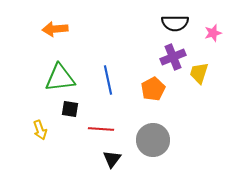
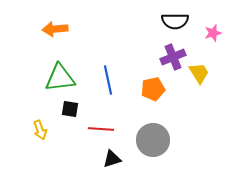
black semicircle: moved 2 px up
yellow trapezoid: rotated 130 degrees clockwise
orange pentagon: rotated 15 degrees clockwise
black triangle: rotated 36 degrees clockwise
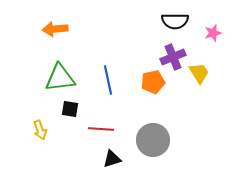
orange pentagon: moved 7 px up
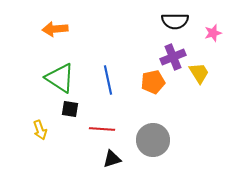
green triangle: rotated 40 degrees clockwise
red line: moved 1 px right
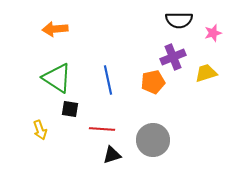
black semicircle: moved 4 px right, 1 px up
yellow trapezoid: moved 7 px right; rotated 75 degrees counterclockwise
green triangle: moved 3 px left
black triangle: moved 4 px up
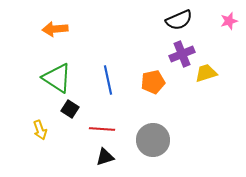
black semicircle: rotated 24 degrees counterclockwise
pink star: moved 16 px right, 12 px up
purple cross: moved 9 px right, 3 px up
black square: rotated 24 degrees clockwise
black triangle: moved 7 px left, 2 px down
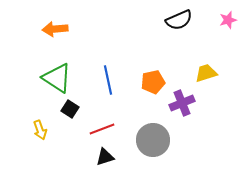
pink star: moved 1 px left, 1 px up
purple cross: moved 49 px down
red line: rotated 25 degrees counterclockwise
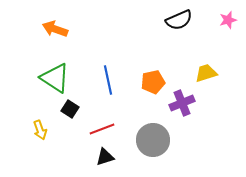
orange arrow: rotated 25 degrees clockwise
green triangle: moved 2 px left
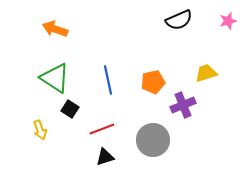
pink star: moved 1 px down
purple cross: moved 1 px right, 2 px down
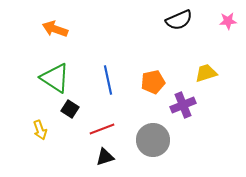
pink star: rotated 12 degrees clockwise
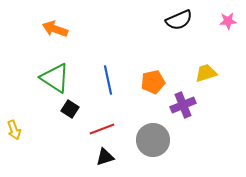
yellow arrow: moved 26 px left
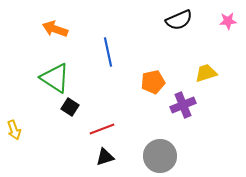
blue line: moved 28 px up
black square: moved 2 px up
gray circle: moved 7 px right, 16 px down
